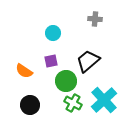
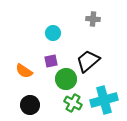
gray cross: moved 2 px left
green circle: moved 2 px up
cyan cross: rotated 28 degrees clockwise
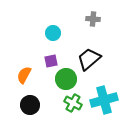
black trapezoid: moved 1 px right, 2 px up
orange semicircle: moved 4 px down; rotated 84 degrees clockwise
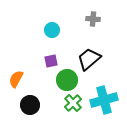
cyan circle: moved 1 px left, 3 px up
orange semicircle: moved 8 px left, 4 px down
green circle: moved 1 px right, 1 px down
green cross: rotated 18 degrees clockwise
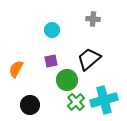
orange semicircle: moved 10 px up
green cross: moved 3 px right, 1 px up
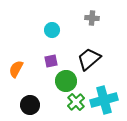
gray cross: moved 1 px left, 1 px up
green circle: moved 1 px left, 1 px down
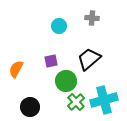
cyan circle: moved 7 px right, 4 px up
black circle: moved 2 px down
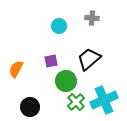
cyan cross: rotated 8 degrees counterclockwise
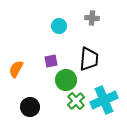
black trapezoid: rotated 135 degrees clockwise
green circle: moved 1 px up
green cross: moved 1 px up
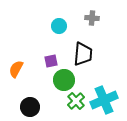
black trapezoid: moved 6 px left, 5 px up
green circle: moved 2 px left
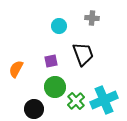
black trapezoid: rotated 25 degrees counterclockwise
green circle: moved 9 px left, 7 px down
black circle: moved 4 px right, 2 px down
